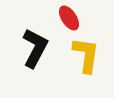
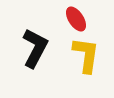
red ellipse: moved 7 px right, 1 px down
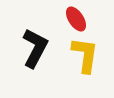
yellow L-shape: moved 1 px left
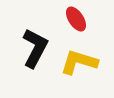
yellow L-shape: moved 6 px left, 7 px down; rotated 81 degrees counterclockwise
